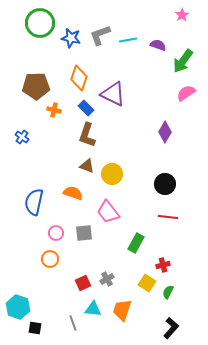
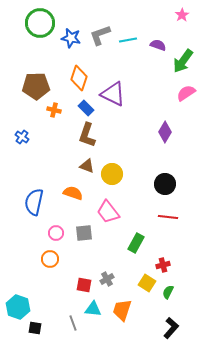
red square: moved 1 px right, 2 px down; rotated 35 degrees clockwise
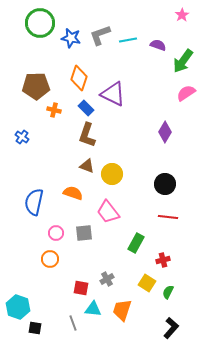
red cross: moved 5 px up
red square: moved 3 px left, 3 px down
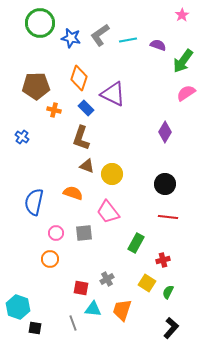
gray L-shape: rotated 15 degrees counterclockwise
brown L-shape: moved 6 px left, 3 px down
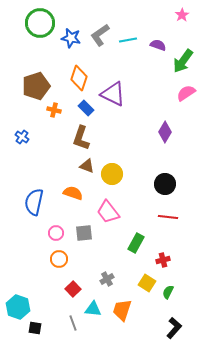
brown pentagon: rotated 16 degrees counterclockwise
orange circle: moved 9 px right
red square: moved 8 px left, 1 px down; rotated 35 degrees clockwise
black L-shape: moved 3 px right
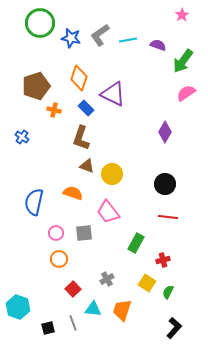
black square: moved 13 px right; rotated 24 degrees counterclockwise
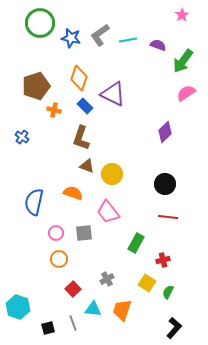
blue rectangle: moved 1 px left, 2 px up
purple diamond: rotated 15 degrees clockwise
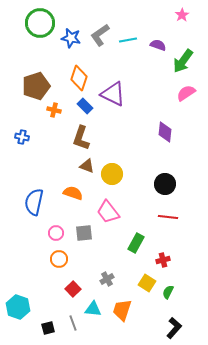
purple diamond: rotated 40 degrees counterclockwise
blue cross: rotated 24 degrees counterclockwise
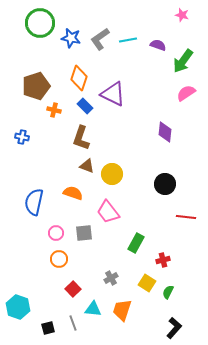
pink star: rotated 24 degrees counterclockwise
gray L-shape: moved 4 px down
red line: moved 18 px right
gray cross: moved 4 px right, 1 px up
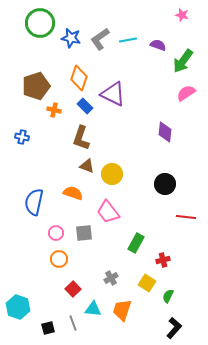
green semicircle: moved 4 px down
